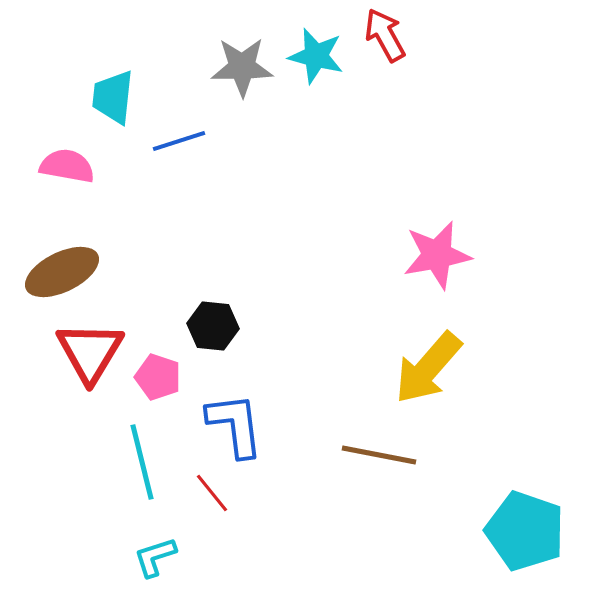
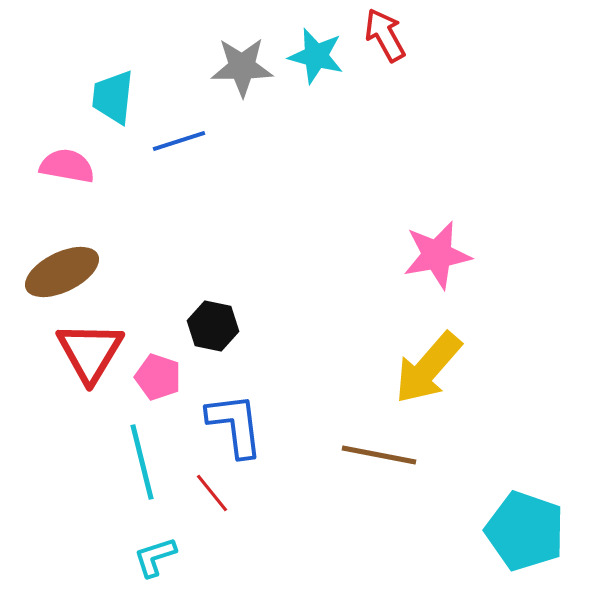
black hexagon: rotated 6 degrees clockwise
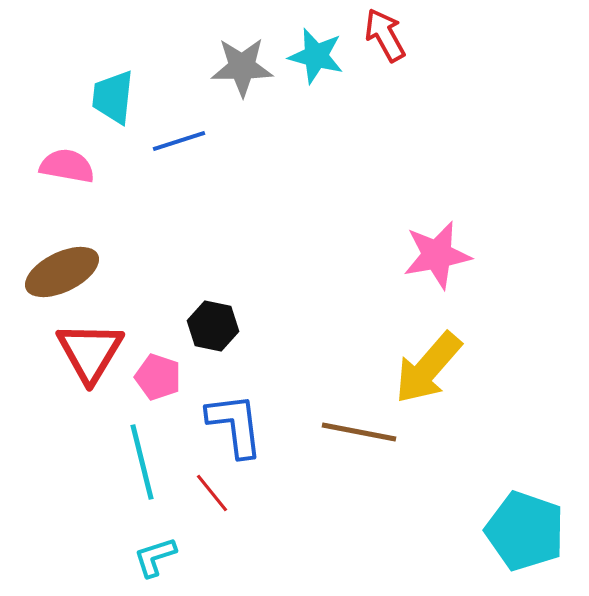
brown line: moved 20 px left, 23 px up
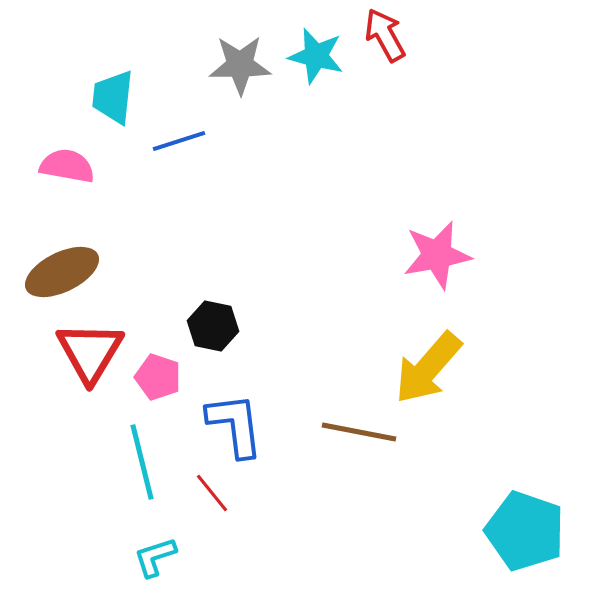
gray star: moved 2 px left, 2 px up
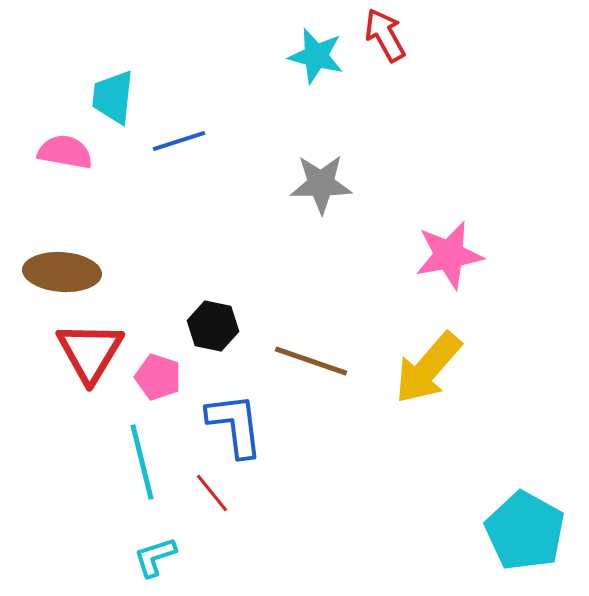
gray star: moved 81 px right, 119 px down
pink semicircle: moved 2 px left, 14 px up
pink star: moved 12 px right
brown ellipse: rotated 30 degrees clockwise
brown line: moved 48 px left, 71 px up; rotated 8 degrees clockwise
cyan pentagon: rotated 10 degrees clockwise
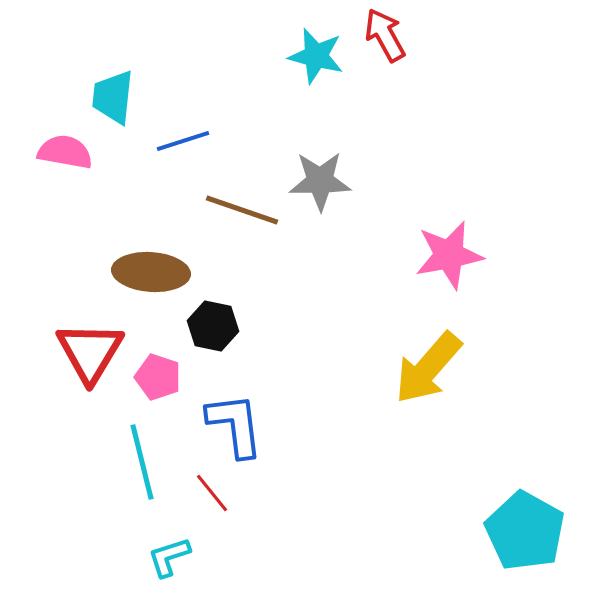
blue line: moved 4 px right
gray star: moved 1 px left, 3 px up
brown ellipse: moved 89 px right
brown line: moved 69 px left, 151 px up
cyan L-shape: moved 14 px right
